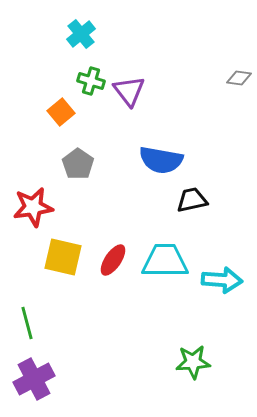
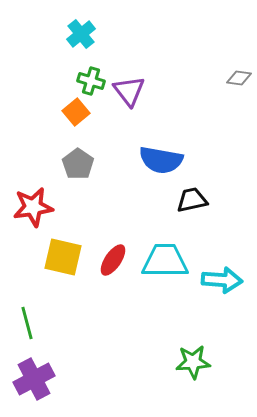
orange square: moved 15 px right
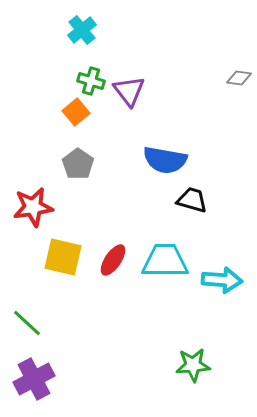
cyan cross: moved 1 px right, 4 px up
blue semicircle: moved 4 px right
black trapezoid: rotated 28 degrees clockwise
green line: rotated 32 degrees counterclockwise
green star: moved 3 px down
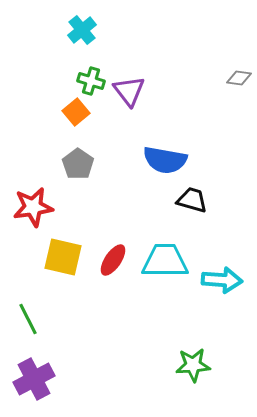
green line: moved 1 px right, 4 px up; rotated 20 degrees clockwise
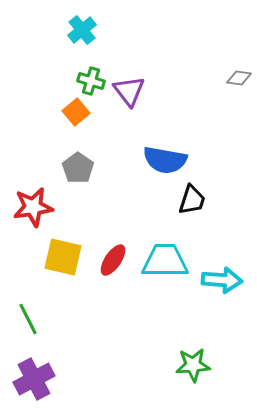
gray pentagon: moved 4 px down
black trapezoid: rotated 92 degrees clockwise
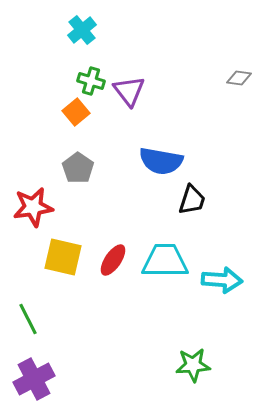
blue semicircle: moved 4 px left, 1 px down
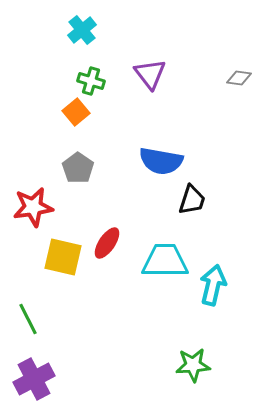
purple triangle: moved 21 px right, 17 px up
red ellipse: moved 6 px left, 17 px up
cyan arrow: moved 9 px left, 5 px down; rotated 81 degrees counterclockwise
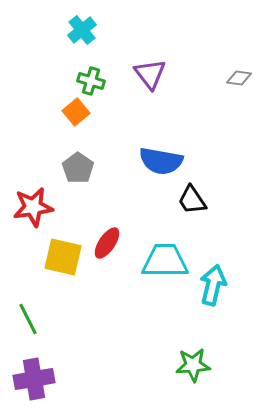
black trapezoid: rotated 128 degrees clockwise
purple cross: rotated 18 degrees clockwise
